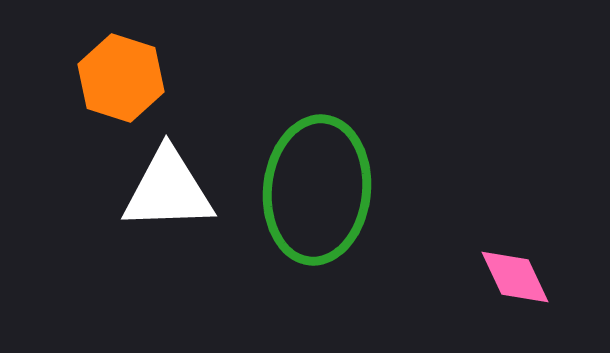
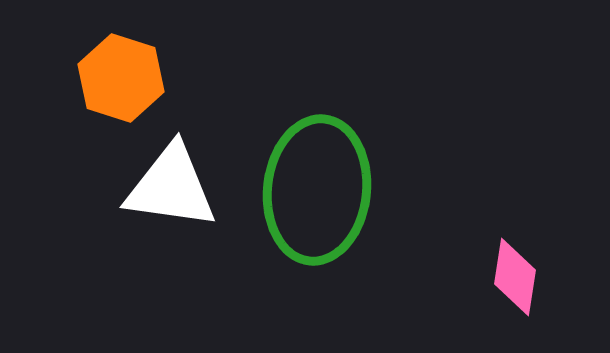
white triangle: moved 3 px right, 3 px up; rotated 10 degrees clockwise
pink diamond: rotated 34 degrees clockwise
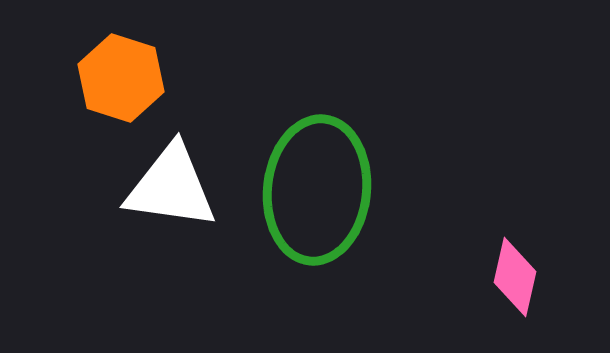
pink diamond: rotated 4 degrees clockwise
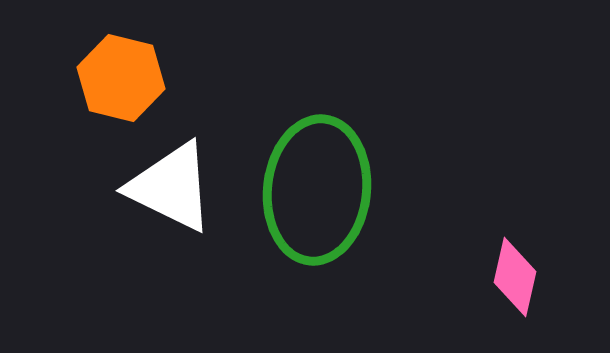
orange hexagon: rotated 4 degrees counterclockwise
white triangle: rotated 18 degrees clockwise
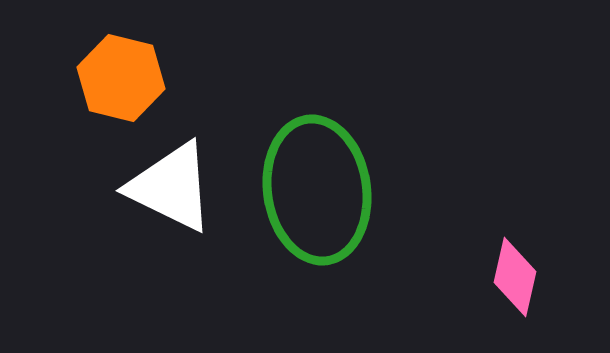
green ellipse: rotated 14 degrees counterclockwise
